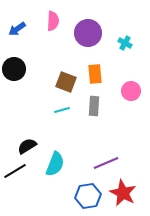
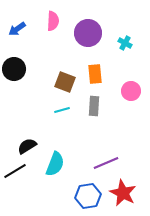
brown square: moved 1 px left
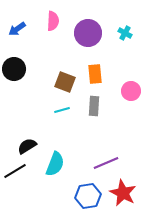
cyan cross: moved 10 px up
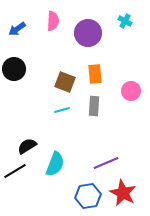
cyan cross: moved 12 px up
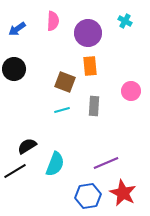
orange rectangle: moved 5 px left, 8 px up
